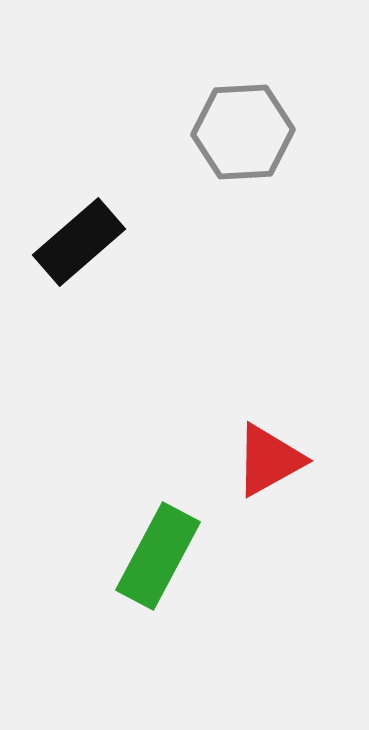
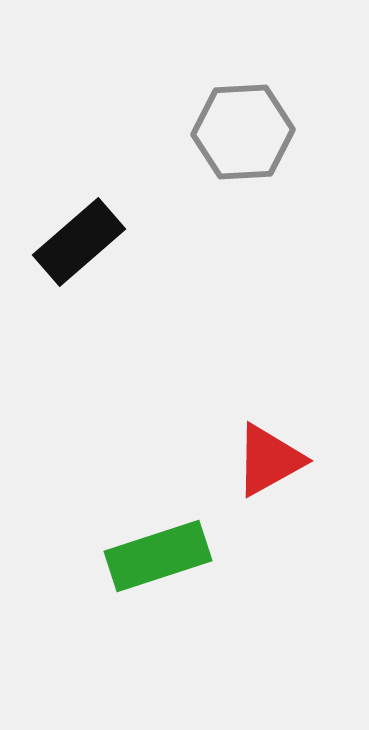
green rectangle: rotated 44 degrees clockwise
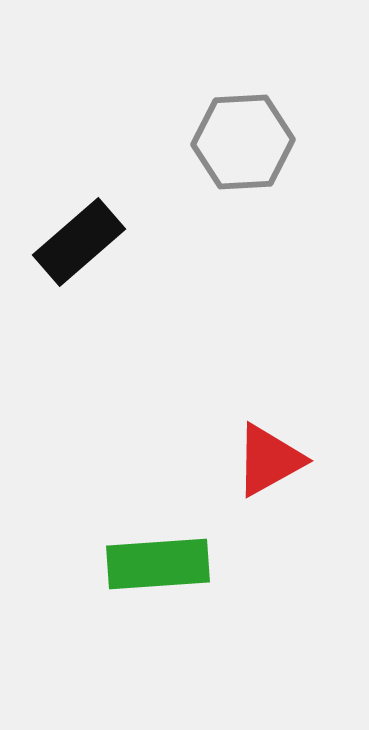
gray hexagon: moved 10 px down
green rectangle: moved 8 px down; rotated 14 degrees clockwise
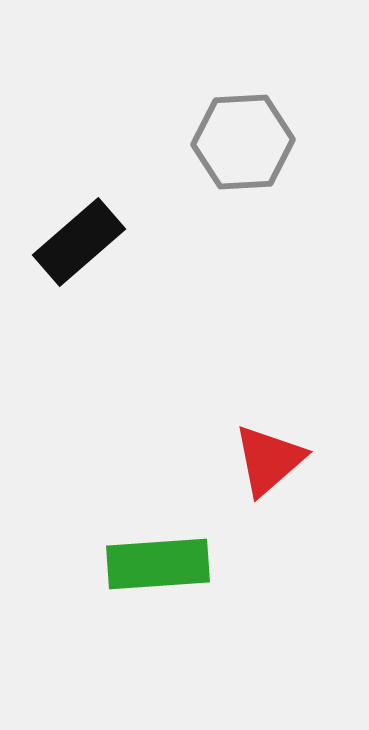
red triangle: rotated 12 degrees counterclockwise
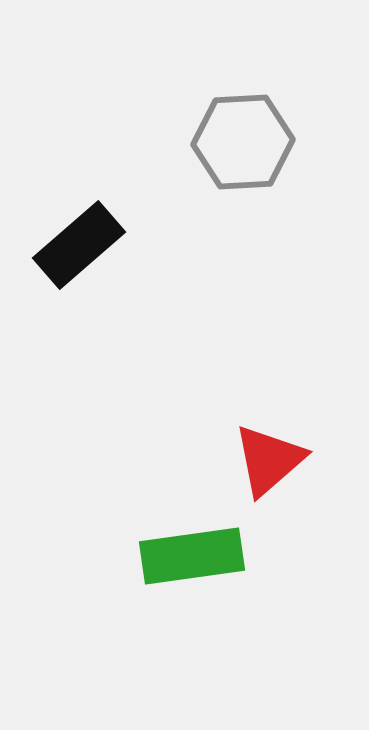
black rectangle: moved 3 px down
green rectangle: moved 34 px right, 8 px up; rotated 4 degrees counterclockwise
